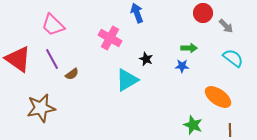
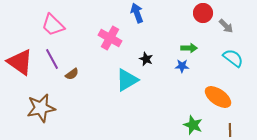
red triangle: moved 2 px right, 3 px down
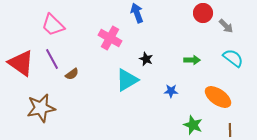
green arrow: moved 3 px right, 12 px down
red triangle: moved 1 px right, 1 px down
blue star: moved 11 px left, 25 px down
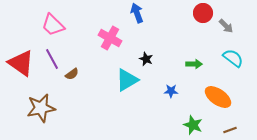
green arrow: moved 2 px right, 4 px down
brown line: rotated 72 degrees clockwise
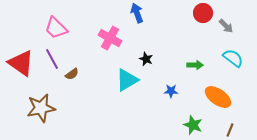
pink trapezoid: moved 3 px right, 3 px down
green arrow: moved 1 px right, 1 px down
brown line: rotated 48 degrees counterclockwise
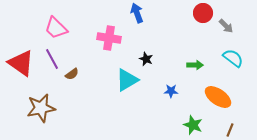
pink cross: moved 1 px left; rotated 20 degrees counterclockwise
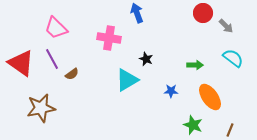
orange ellipse: moved 8 px left; rotated 20 degrees clockwise
